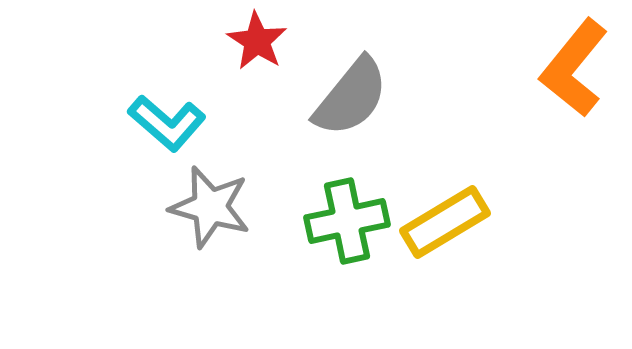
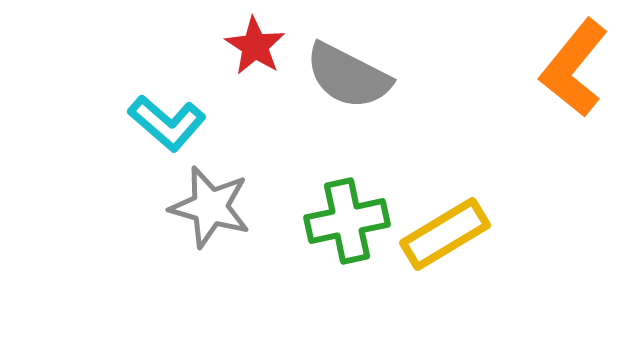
red star: moved 2 px left, 5 px down
gray semicircle: moved 3 px left, 21 px up; rotated 78 degrees clockwise
yellow rectangle: moved 12 px down
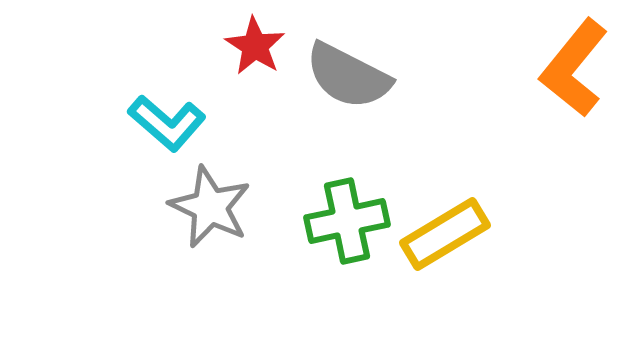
gray star: rotated 10 degrees clockwise
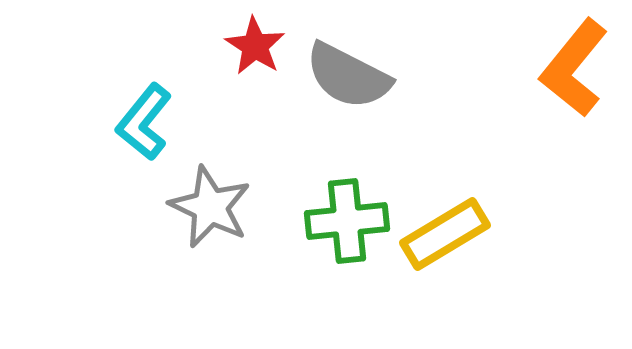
cyan L-shape: moved 23 px left, 1 px up; rotated 88 degrees clockwise
green cross: rotated 6 degrees clockwise
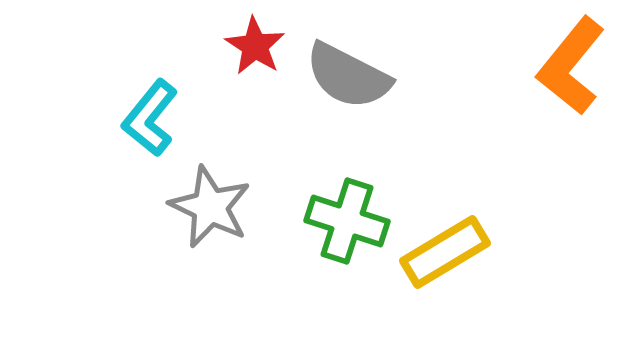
orange L-shape: moved 3 px left, 2 px up
cyan L-shape: moved 6 px right, 4 px up
green cross: rotated 24 degrees clockwise
yellow rectangle: moved 18 px down
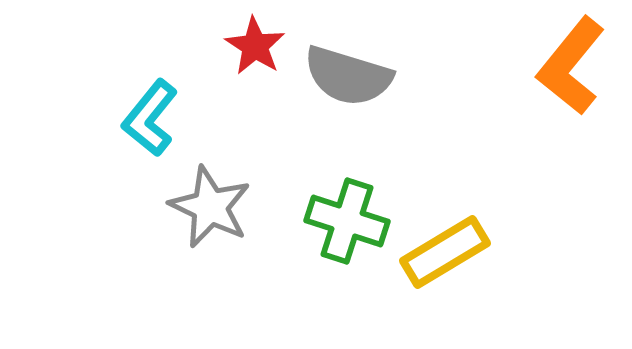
gray semicircle: rotated 10 degrees counterclockwise
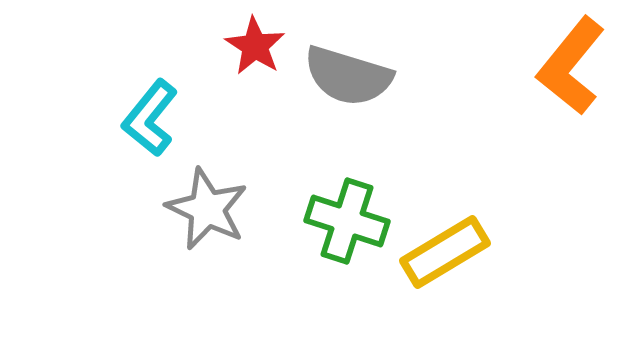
gray star: moved 3 px left, 2 px down
